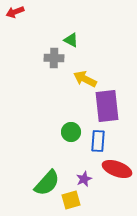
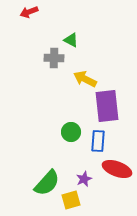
red arrow: moved 14 px right
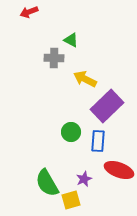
purple rectangle: rotated 52 degrees clockwise
red ellipse: moved 2 px right, 1 px down
green semicircle: rotated 108 degrees clockwise
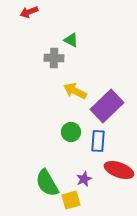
yellow arrow: moved 10 px left, 12 px down
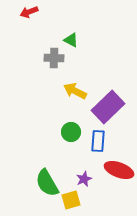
purple rectangle: moved 1 px right, 1 px down
